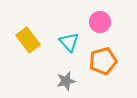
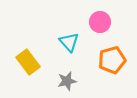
yellow rectangle: moved 22 px down
orange pentagon: moved 9 px right, 1 px up
gray star: moved 1 px right
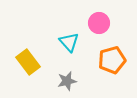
pink circle: moved 1 px left, 1 px down
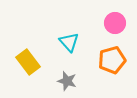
pink circle: moved 16 px right
gray star: rotated 30 degrees clockwise
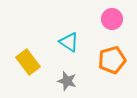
pink circle: moved 3 px left, 4 px up
cyan triangle: rotated 15 degrees counterclockwise
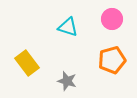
cyan triangle: moved 1 px left, 15 px up; rotated 15 degrees counterclockwise
yellow rectangle: moved 1 px left, 1 px down
